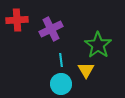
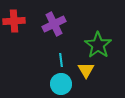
red cross: moved 3 px left, 1 px down
purple cross: moved 3 px right, 5 px up
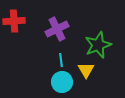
purple cross: moved 3 px right, 5 px down
green star: rotated 16 degrees clockwise
cyan circle: moved 1 px right, 2 px up
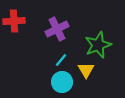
cyan line: rotated 48 degrees clockwise
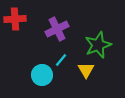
red cross: moved 1 px right, 2 px up
cyan circle: moved 20 px left, 7 px up
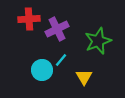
red cross: moved 14 px right
green star: moved 4 px up
yellow triangle: moved 2 px left, 7 px down
cyan circle: moved 5 px up
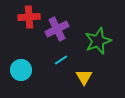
red cross: moved 2 px up
cyan line: rotated 16 degrees clockwise
cyan circle: moved 21 px left
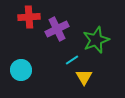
green star: moved 2 px left, 1 px up
cyan line: moved 11 px right
